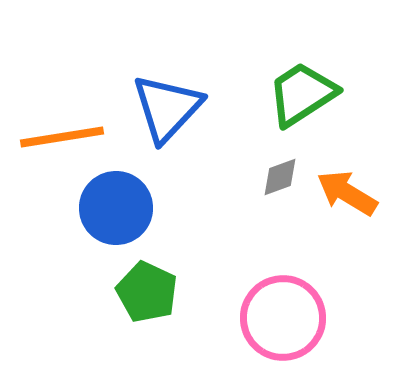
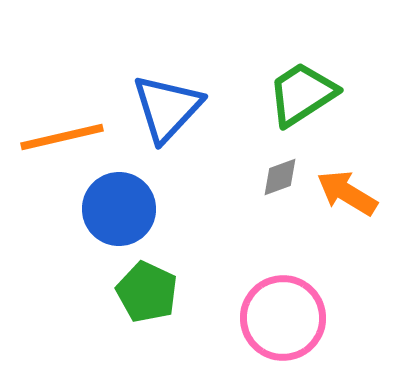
orange line: rotated 4 degrees counterclockwise
blue circle: moved 3 px right, 1 px down
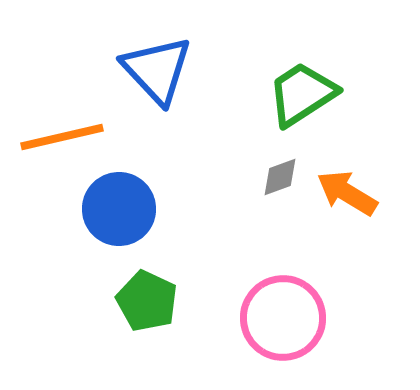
blue triangle: moved 10 px left, 38 px up; rotated 26 degrees counterclockwise
green pentagon: moved 9 px down
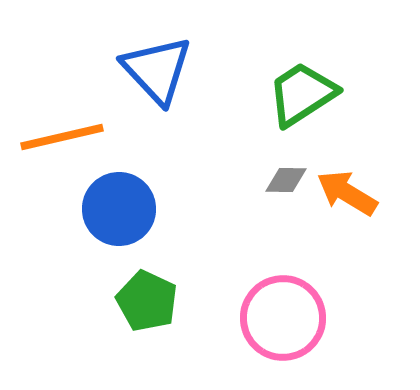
gray diamond: moved 6 px right, 3 px down; rotated 21 degrees clockwise
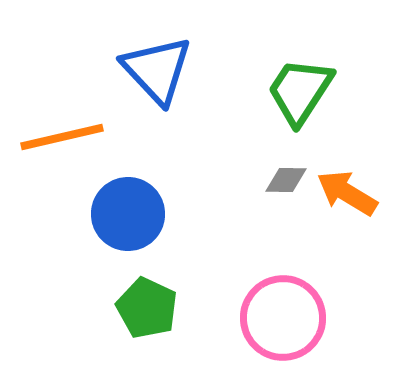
green trapezoid: moved 2 px left, 3 px up; rotated 24 degrees counterclockwise
blue circle: moved 9 px right, 5 px down
green pentagon: moved 7 px down
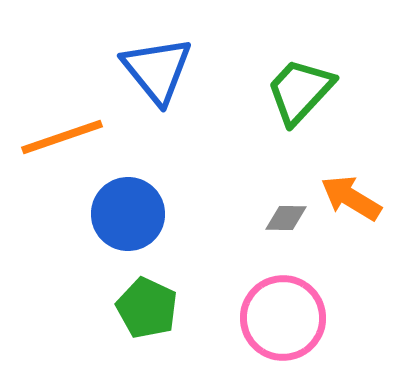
blue triangle: rotated 4 degrees clockwise
green trapezoid: rotated 10 degrees clockwise
orange line: rotated 6 degrees counterclockwise
gray diamond: moved 38 px down
orange arrow: moved 4 px right, 5 px down
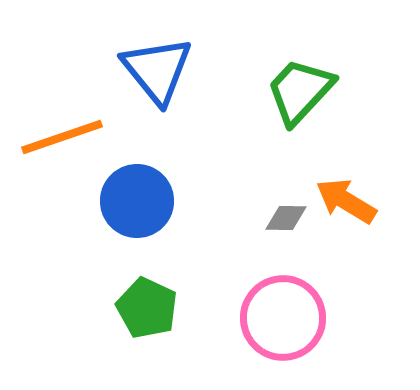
orange arrow: moved 5 px left, 3 px down
blue circle: moved 9 px right, 13 px up
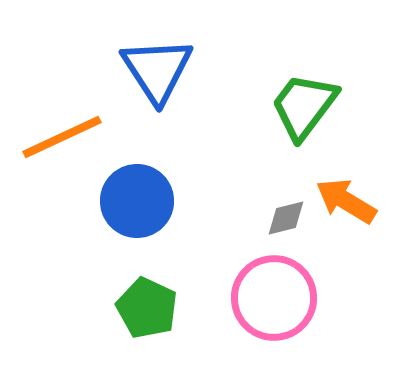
blue triangle: rotated 6 degrees clockwise
green trapezoid: moved 4 px right, 15 px down; rotated 6 degrees counterclockwise
orange line: rotated 6 degrees counterclockwise
gray diamond: rotated 15 degrees counterclockwise
pink circle: moved 9 px left, 20 px up
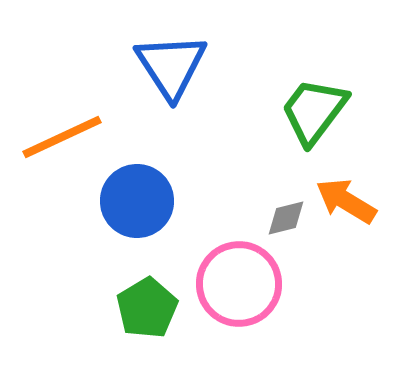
blue triangle: moved 14 px right, 4 px up
green trapezoid: moved 10 px right, 5 px down
pink circle: moved 35 px left, 14 px up
green pentagon: rotated 16 degrees clockwise
